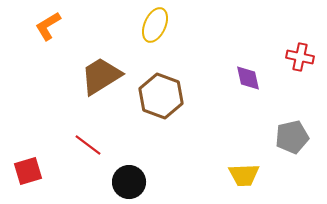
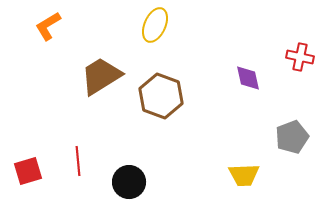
gray pentagon: rotated 8 degrees counterclockwise
red line: moved 10 px left, 16 px down; rotated 48 degrees clockwise
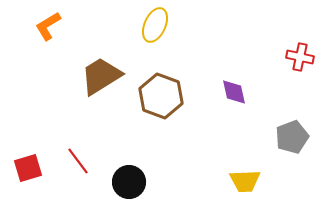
purple diamond: moved 14 px left, 14 px down
red line: rotated 32 degrees counterclockwise
red square: moved 3 px up
yellow trapezoid: moved 1 px right, 6 px down
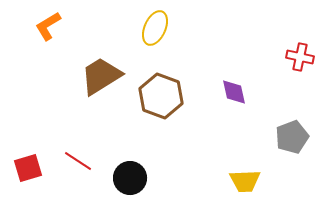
yellow ellipse: moved 3 px down
red line: rotated 20 degrees counterclockwise
black circle: moved 1 px right, 4 px up
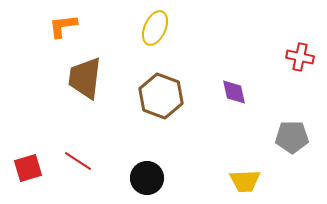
orange L-shape: moved 15 px right; rotated 24 degrees clockwise
brown trapezoid: moved 16 px left, 2 px down; rotated 51 degrees counterclockwise
gray pentagon: rotated 20 degrees clockwise
black circle: moved 17 px right
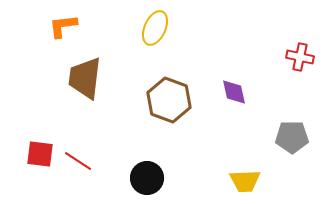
brown hexagon: moved 8 px right, 4 px down
red square: moved 12 px right, 14 px up; rotated 24 degrees clockwise
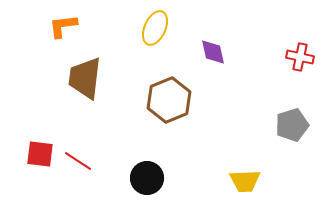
purple diamond: moved 21 px left, 40 px up
brown hexagon: rotated 18 degrees clockwise
gray pentagon: moved 12 px up; rotated 16 degrees counterclockwise
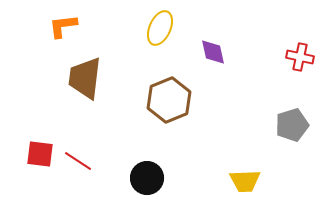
yellow ellipse: moved 5 px right
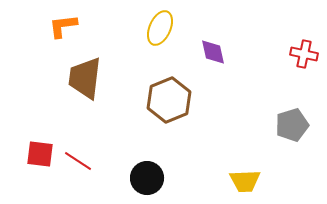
red cross: moved 4 px right, 3 px up
